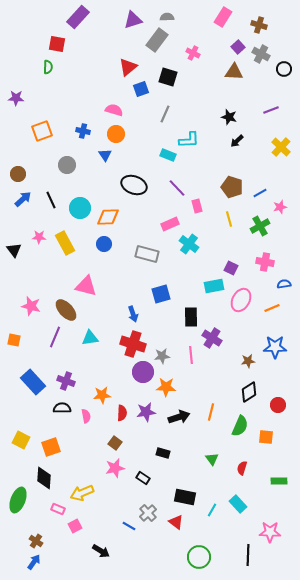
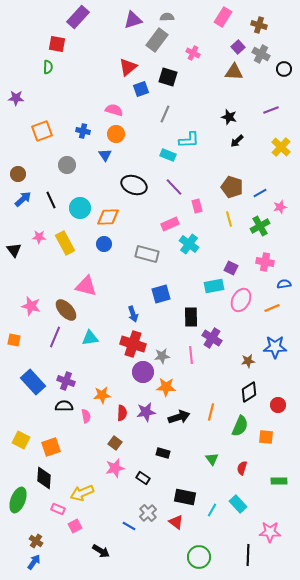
purple line at (177, 188): moved 3 px left, 1 px up
black semicircle at (62, 408): moved 2 px right, 2 px up
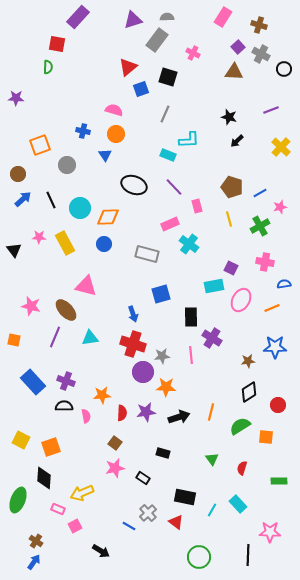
orange square at (42, 131): moved 2 px left, 14 px down
green semicircle at (240, 426): rotated 145 degrees counterclockwise
